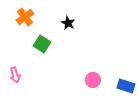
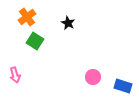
orange cross: moved 2 px right
green square: moved 7 px left, 3 px up
pink circle: moved 3 px up
blue rectangle: moved 3 px left
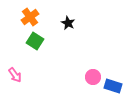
orange cross: moved 3 px right
pink arrow: rotated 21 degrees counterclockwise
blue rectangle: moved 10 px left
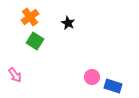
pink circle: moved 1 px left
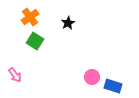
black star: rotated 16 degrees clockwise
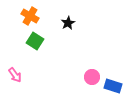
orange cross: moved 1 px up; rotated 24 degrees counterclockwise
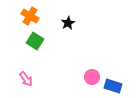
pink arrow: moved 11 px right, 4 px down
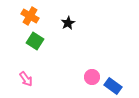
blue rectangle: rotated 18 degrees clockwise
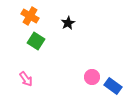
green square: moved 1 px right
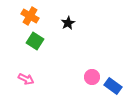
green square: moved 1 px left
pink arrow: rotated 28 degrees counterclockwise
